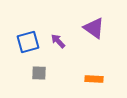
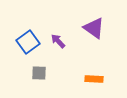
blue square: rotated 20 degrees counterclockwise
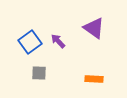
blue square: moved 2 px right
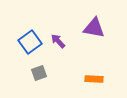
purple triangle: rotated 25 degrees counterclockwise
gray square: rotated 21 degrees counterclockwise
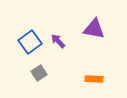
purple triangle: moved 1 px down
gray square: rotated 14 degrees counterclockwise
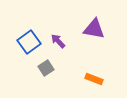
blue square: moved 1 px left
gray square: moved 7 px right, 5 px up
orange rectangle: rotated 18 degrees clockwise
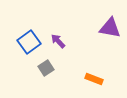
purple triangle: moved 16 px right, 1 px up
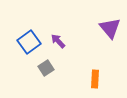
purple triangle: rotated 40 degrees clockwise
orange rectangle: moved 1 px right; rotated 72 degrees clockwise
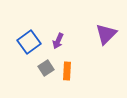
purple triangle: moved 4 px left, 6 px down; rotated 25 degrees clockwise
purple arrow: rotated 112 degrees counterclockwise
orange rectangle: moved 28 px left, 8 px up
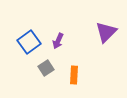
purple triangle: moved 2 px up
orange rectangle: moved 7 px right, 4 px down
